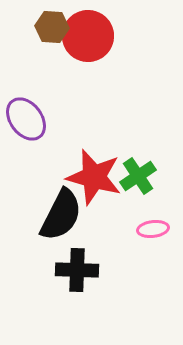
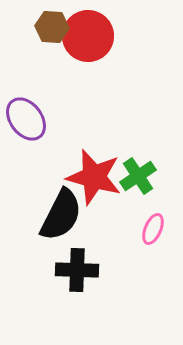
pink ellipse: rotated 60 degrees counterclockwise
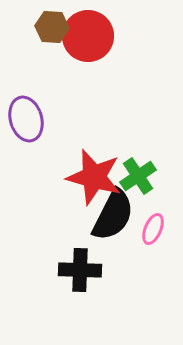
purple ellipse: rotated 21 degrees clockwise
black semicircle: moved 52 px right
black cross: moved 3 px right
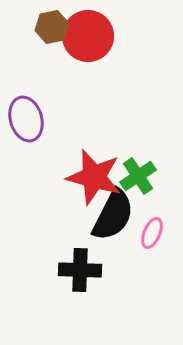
brown hexagon: rotated 16 degrees counterclockwise
pink ellipse: moved 1 px left, 4 px down
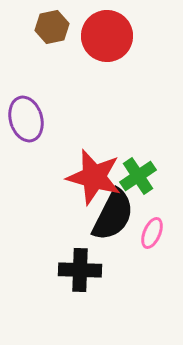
red circle: moved 19 px right
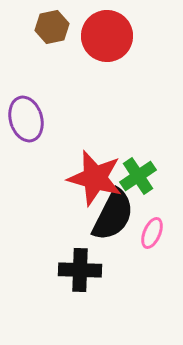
red star: moved 1 px right, 1 px down
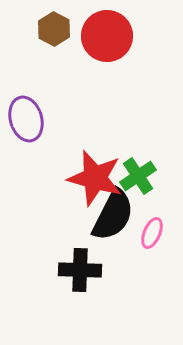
brown hexagon: moved 2 px right, 2 px down; rotated 20 degrees counterclockwise
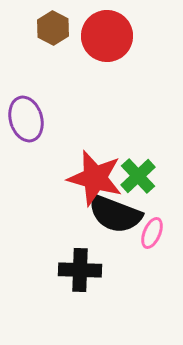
brown hexagon: moved 1 px left, 1 px up
green cross: rotated 9 degrees counterclockwise
black semicircle: moved 2 px right, 1 px up; rotated 84 degrees clockwise
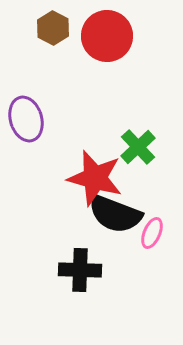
green cross: moved 29 px up
